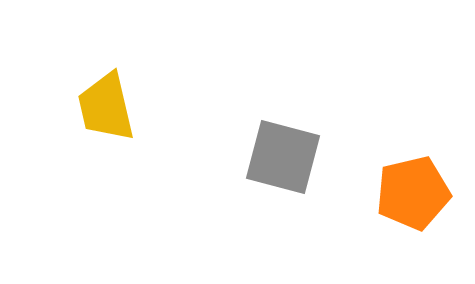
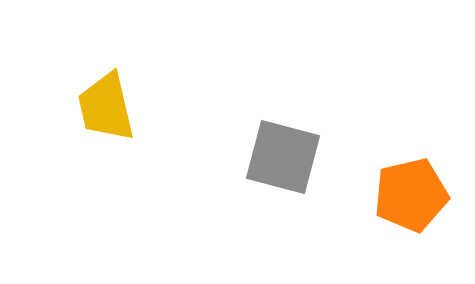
orange pentagon: moved 2 px left, 2 px down
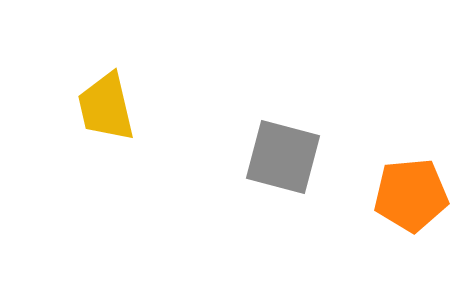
orange pentagon: rotated 8 degrees clockwise
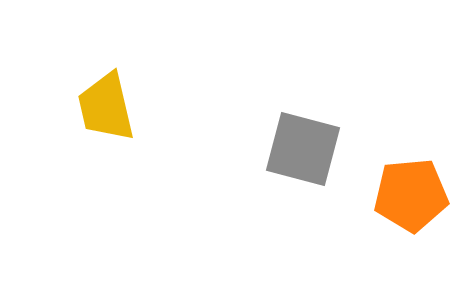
gray square: moved 20 px right, 8 px up
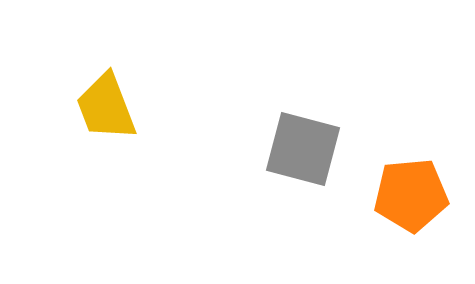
yellow trapezoid: rotated 8 degrees counterclockwise
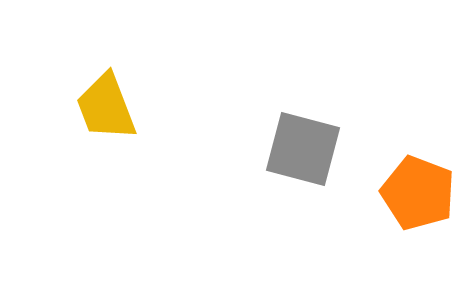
orange pentagon: moved 7 px right, 2 px up; rotated 26 degrees clockwise
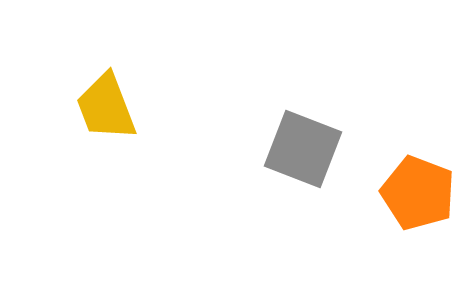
gray square: rotated 6 degrees clockwise
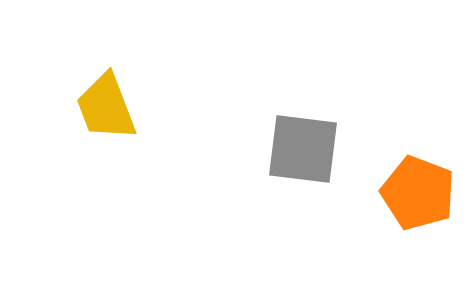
gray square: rotated 14 degrees counterclockwise
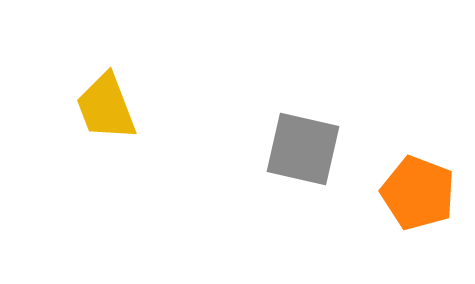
gray square: rotated 6 degrees clockwise
